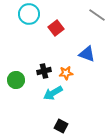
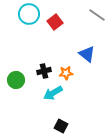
red square: moved 1 px left, 6 px up
blue triangle: rotated 18 degrees clockwise
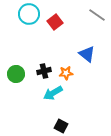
green circle: moved 6 px up
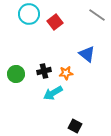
black square: moved 14 px right
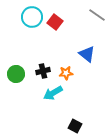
cyan circle: moved 3 px right, 3 px down
red square: rotated 14 degrees counterclockwise
black cross: moved 1 px left
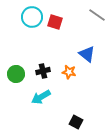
red square: rotated 21 degrees counterclockwise
orange star: moved 3 px right, 1 px up; rotated 16 degrees clockwise
cyan arrow: moved 12 px left, 4 px down
black square: moved 1 px right, 4 px up
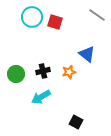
orange star: rotated 24 degrees counterclockwise
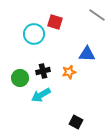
cyan circle: moved 2 px right, 17 px down
blue triangle: rotated 36 degrees counterclockwise
green circle: moved 4 px right, 4 px down
cyan arrow: moved 2 px up
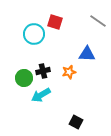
gray line: moved 1 px right, 6 px down
green circle: moved 4 px right
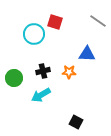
orange star: rotated 16 degrees clockwise
green circle: moved 10 px left
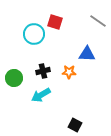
black square: moved 1 px left, 3 px down
